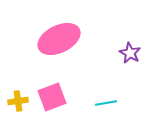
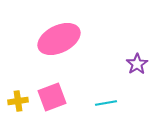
purple star: moved 7 px right, 11 px down; rotated 10 degrees clockwise
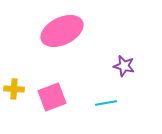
pink ellipse: moved 3 px right, 8 px up
purple star: moved 13 px left, 2 px down; rotated 25 degrees counterclockwise
yellow cross: moved 4 px left, 12 px up; rotated 12 degrees clockwise
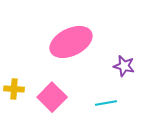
pink ellipse: moved 9 px right, 11 px down
pink square: rotated 24 degrees counterclockwise
